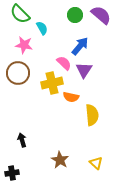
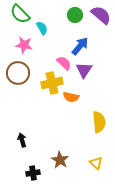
yellow semicircle: moved 7 px right, 7 px down
black cross: moved 21 px right
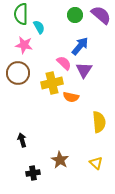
green semicircle: moved 1 px right; rotated 45 degrees clockwise
cyan semicircle: moved 3 px left, 1 px up
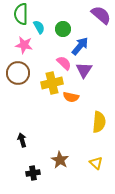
green circle: moved 12 px left, 14 px down
yellow semicircle: rotated 10 degrees clockwise
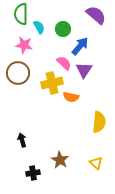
purple semicircle: moved 5 px left
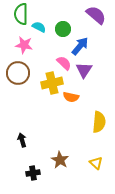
cyan semicircle: rotated 32 degrees counterclockwise
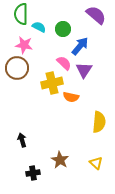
brown circle: moved 1 px left, 5 px up
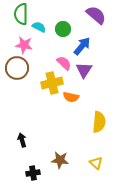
blue arrow: moved 2 px right
brown star: rotated 24 degrees counterclockwise
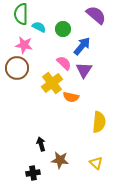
yellow cross: rotated 25 degrees counterclockwise
black arrow: moved 19 px right, 4 px down
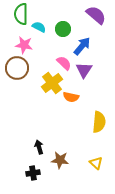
black arrow: moved 2 px left, 3 px down
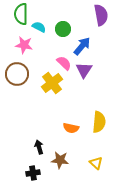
purple semicircle: moved 5 px right; rotated 40 degrees clockwise
brown circle: moved 6 px down
orange semicircle: moved 31 px down
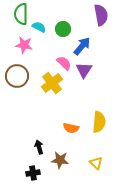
brown circle: moved 2 px down
